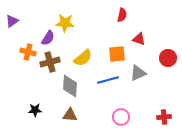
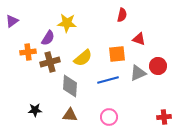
yellow star: moved 2 px right
orange cross: rotated 21 degrees counterclockwise
red circle: moved 10 px left, 8 px down
pink circle: moved 12 px left
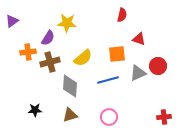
brown triangle: rotated 21 degrees counterclockwise
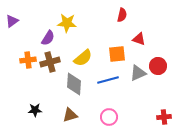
orange cross: moved 8 px down
gray diamond: moved 4 px right, 2 px up
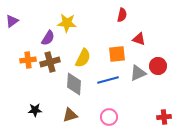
yellow semicircle: rotated 24 degrees counterclockwise
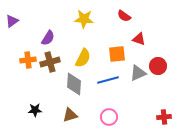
red semicircle: moved 2 px right, 1 px down; rotated 112 degrees clockwise
yellow star: moved 17 px right, 4 px up
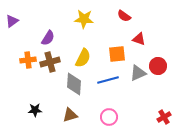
red cross: rotated 24 degrees counterclockwise
